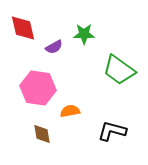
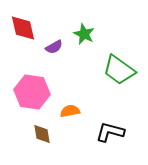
green star: rotated 25 degrees clockwise
pink hexagon: moved 6 px left, 4 px down
black L-shape: moved 2 px left, 1 px down
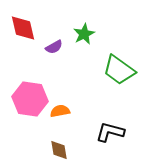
green star: rotated 20 degrees clockwise
pink hexagon: moved 2 px left, 7 px down
orange semicircle: moved 10 px left
brown diamond: moved 17 px right, 16 px down
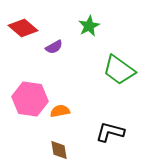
red diamond: rotated 36 degrees counterclockwise
green star: moved 5 px right, 8 px up
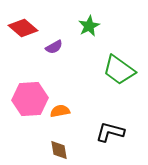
pink hexagon: rotated 12 degrees counterclockwise
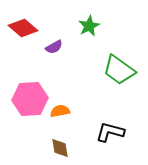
brown diamond: moved 1 px right, 2 px up
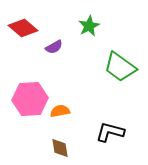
green trapezoid: moved 1 px right, 3 px up
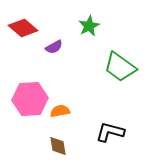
brown diamond: moved 2 px left, 2 px up
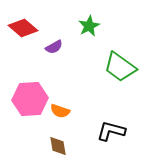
orange semicircle: rotated 150 degrees counterclockwise
black L-shape: moved 1 px right, 1 px up
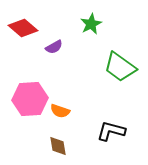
green star: moved 2 px right, 2 px up
